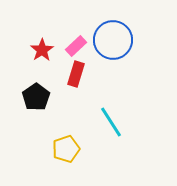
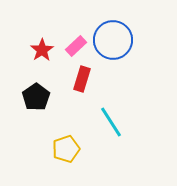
red rectangle: moved 6 px right, 5 px down
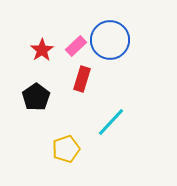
blue circle: moved 3 px left
cyan line: rotated 76 degrees clockwise
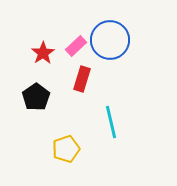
red star: moved 1 px right, 3 px down
cyan line: rotated 56 degrees counterclockwise
